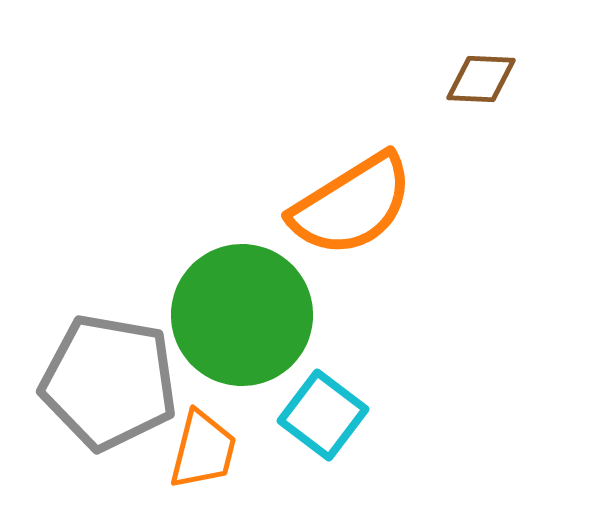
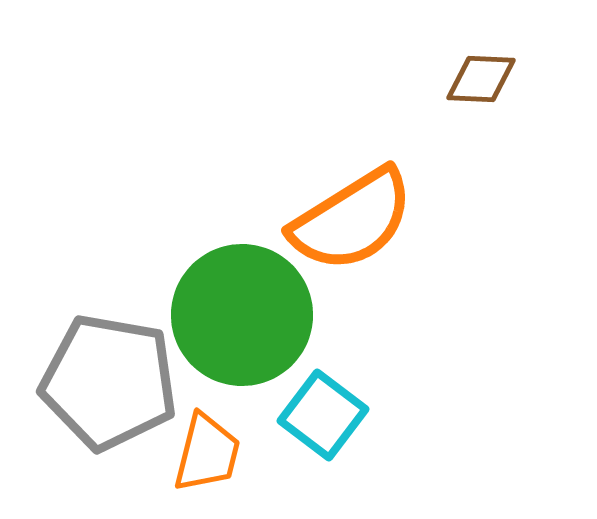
orange semicircle: moved 15 px down
orange trapezoid: moved 4 px right, 3 px down
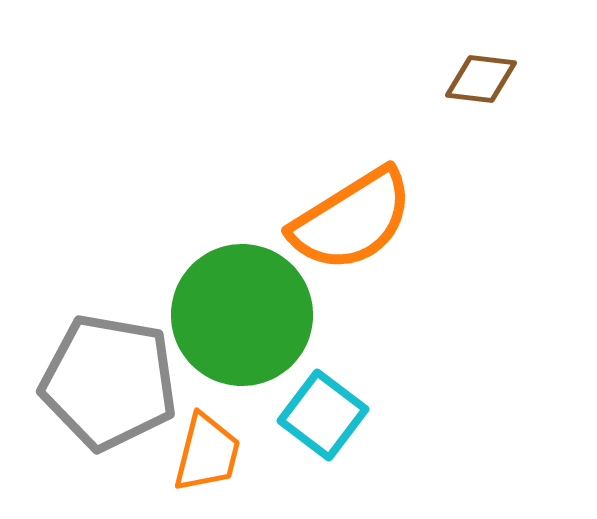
brown diamond: rotated 4 degrees clockwise
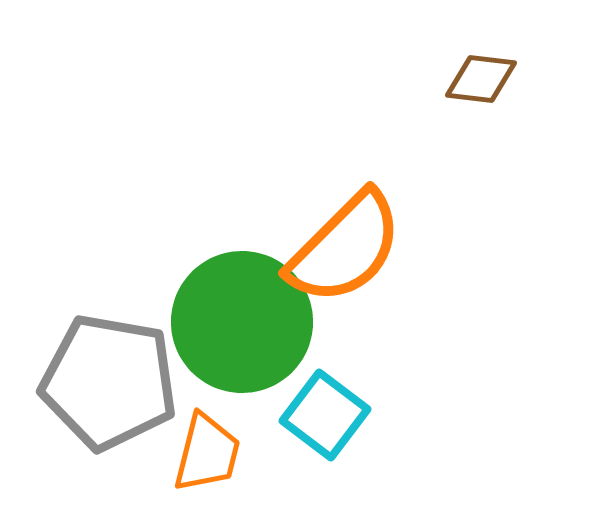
orange semicircle: moved 7 px left, 28 px down; rotated 13 degrees counterclockwise
green circle: moved 7 px down
cyan square: moved 2 px right
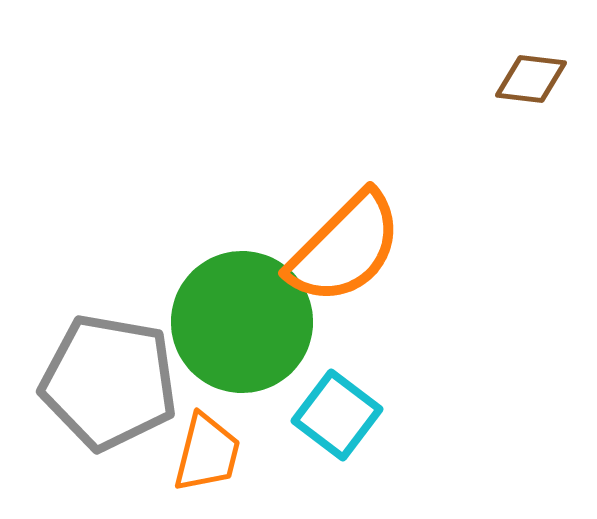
brown diamond: moved 50 px right
cyan square: moved 12 px right
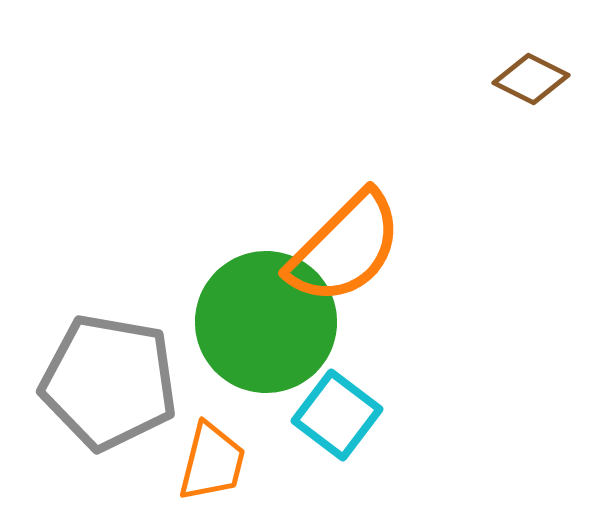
brown diamond: rotated 20 degrees clockwise
green circle: moved 24 px right
orange trapezoid: moved 5 px right, 9 px down
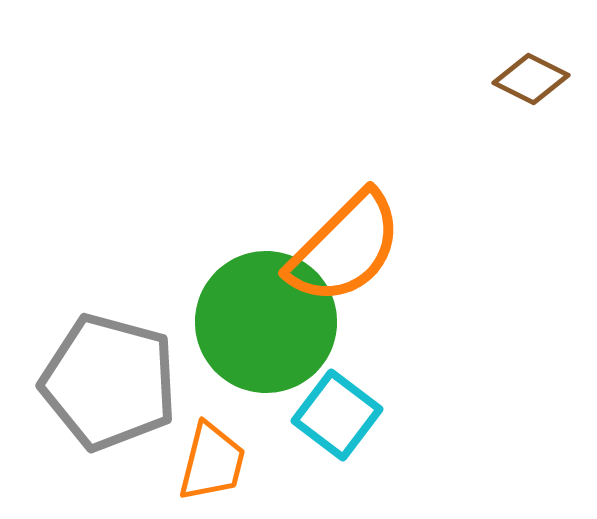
gray pentagon: rotated 5 degrees clockwise
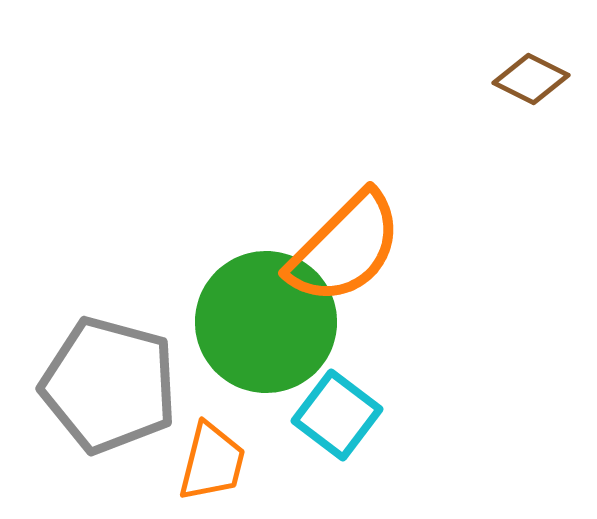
gray pentagon: moved 3 px down
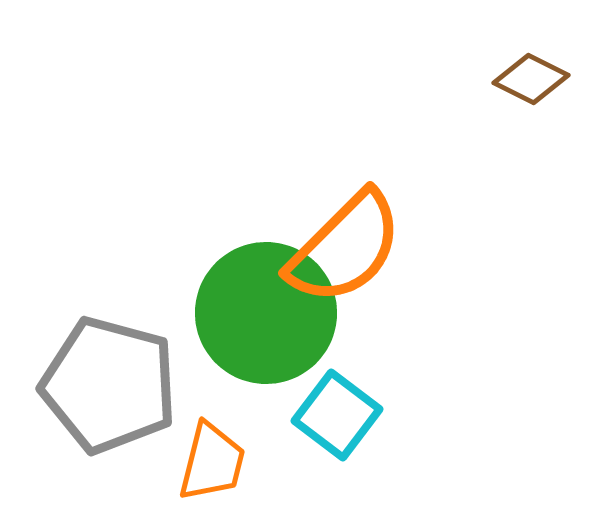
green circle: moved 9 px up
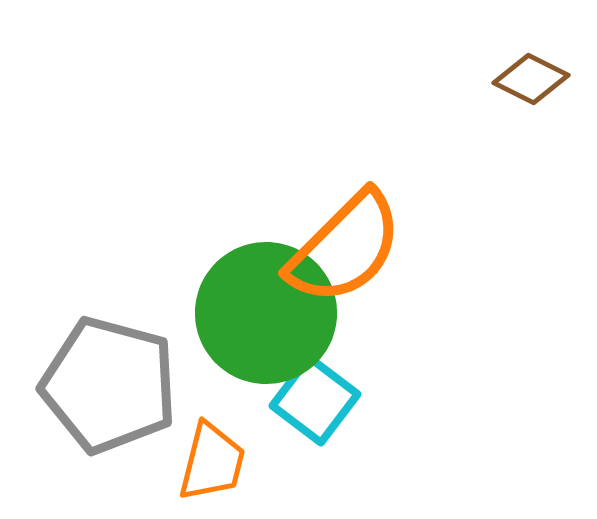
cyan square: moved 22 px left, 15 px up
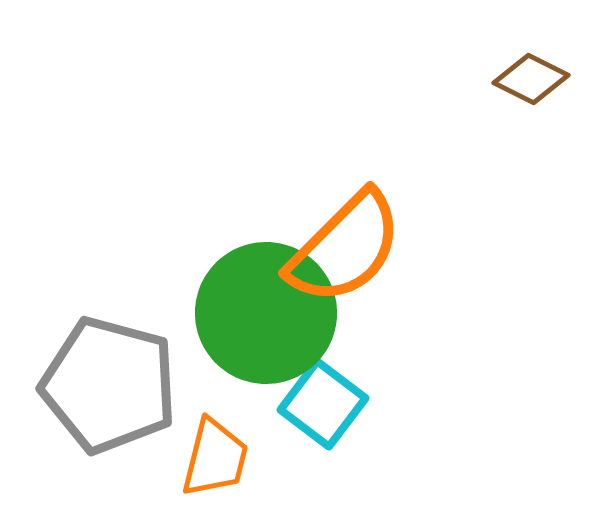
cyan square: moved 8 px right, 4 px down
orange trapezoid: moved 3 px right, 4 px up
